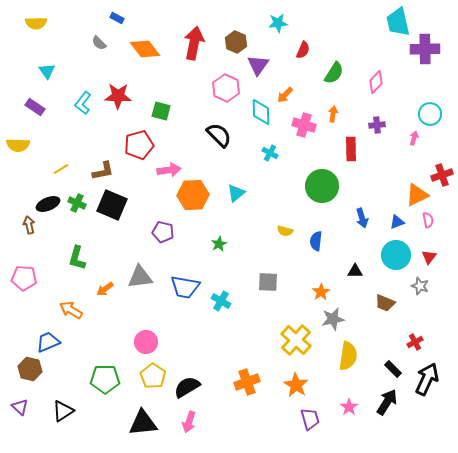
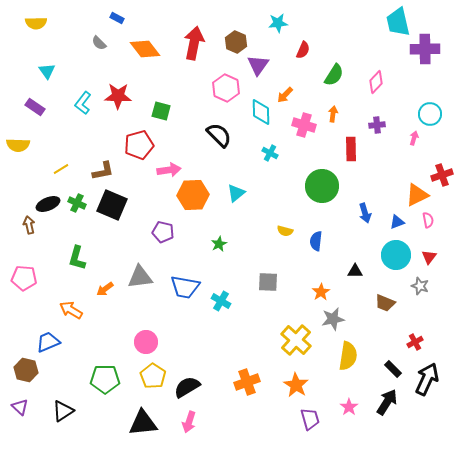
green semicircle at (334, 73): moved 2 px down
blue arrow at (362, 218): moved 3 px right, 5 px up
brown hexagon at (30, 369): moved 4 px left, 1 px down
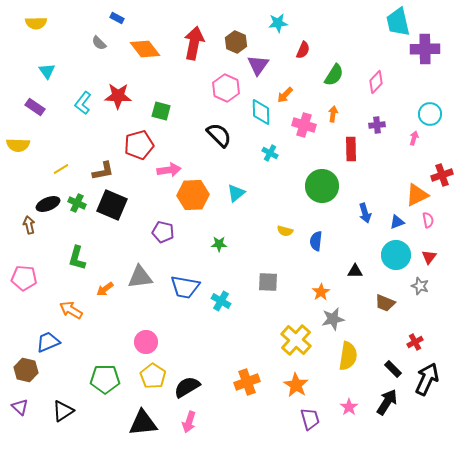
green star at (219, 244): rotated 28 degrees clockwise
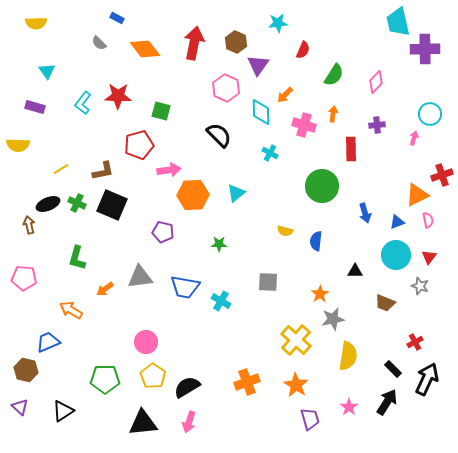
purple rectangle at (35, 107): rotated 18 degrees counterclockwise
orange star at (321, 292): moved 1 px left, 2 px down
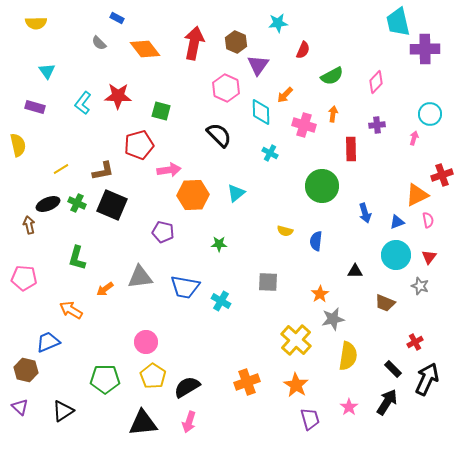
green semicircle at (334, 75): moved 2 px left, 1 px down; rotated 30 degrees clockwise
yellow semicircle at (18, 145): rotated 105 degrees counterclockwise
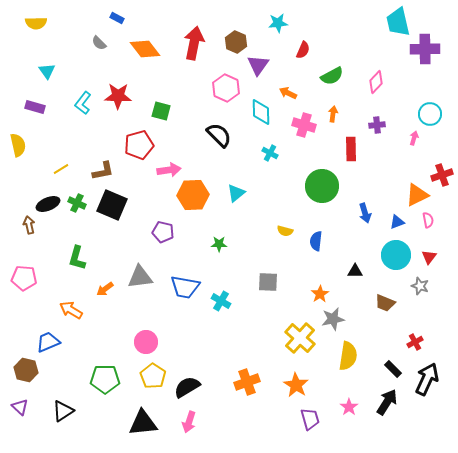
orange arrow at (285, 95): moved 3 px right, 2 px up; rotated 72 degrees clockwise
yellow cross at (296, 340): moved 4 px right, 2 px up
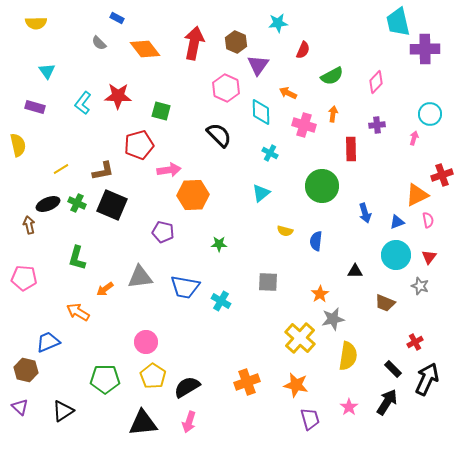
cyan triangle at (236, 193): moved 25 px right
orange arrow at (71, 310): moved 7 px right, 2 px down
orange star at (296, 385): rotated 20 degrees counterclockwise
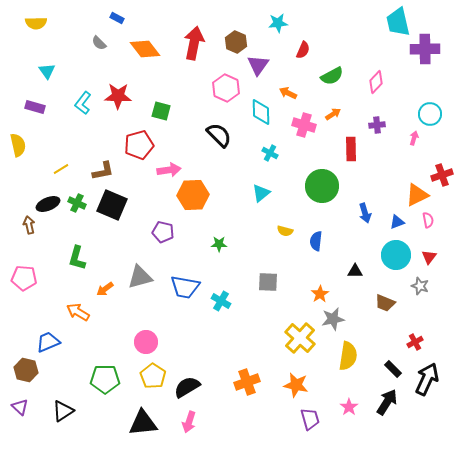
orange arrow at (333, 114): rotated 49 degrees clockwise
gray triangle at (140, 277): rotated 8 degrees counterclockwise
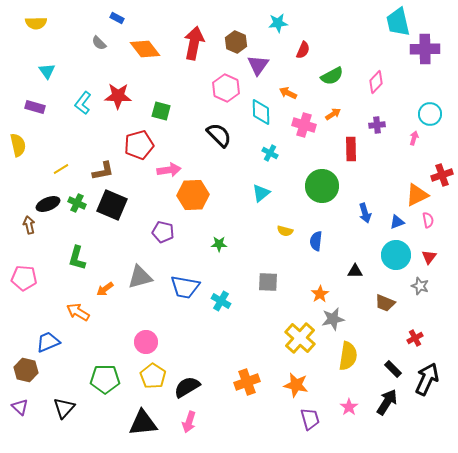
red cross at (415, 342): moved 4 px up
black triangle at (63, 411): moved 1 px right, 3 px up; rotated 15 degrees counterclockwise
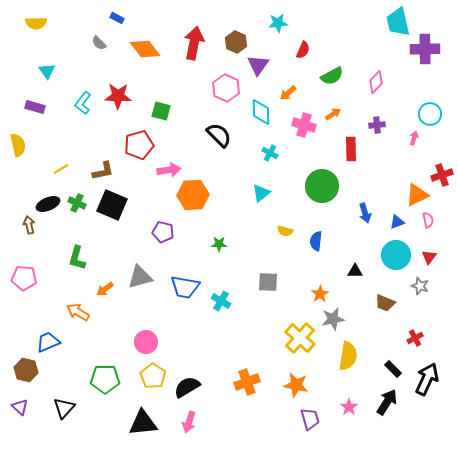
orange arrow at (288, 93): rotated 66 degrees counterclockwise
